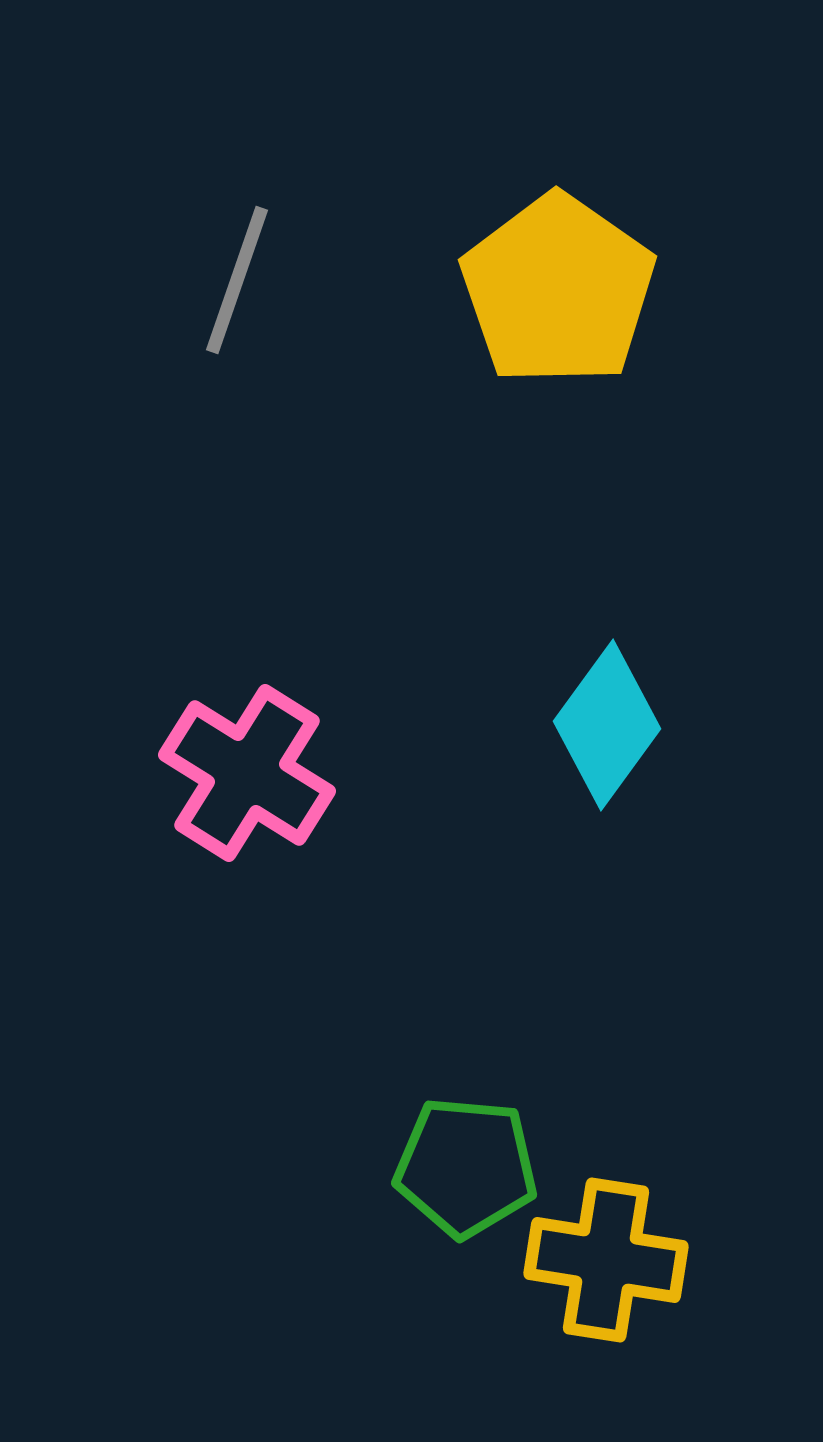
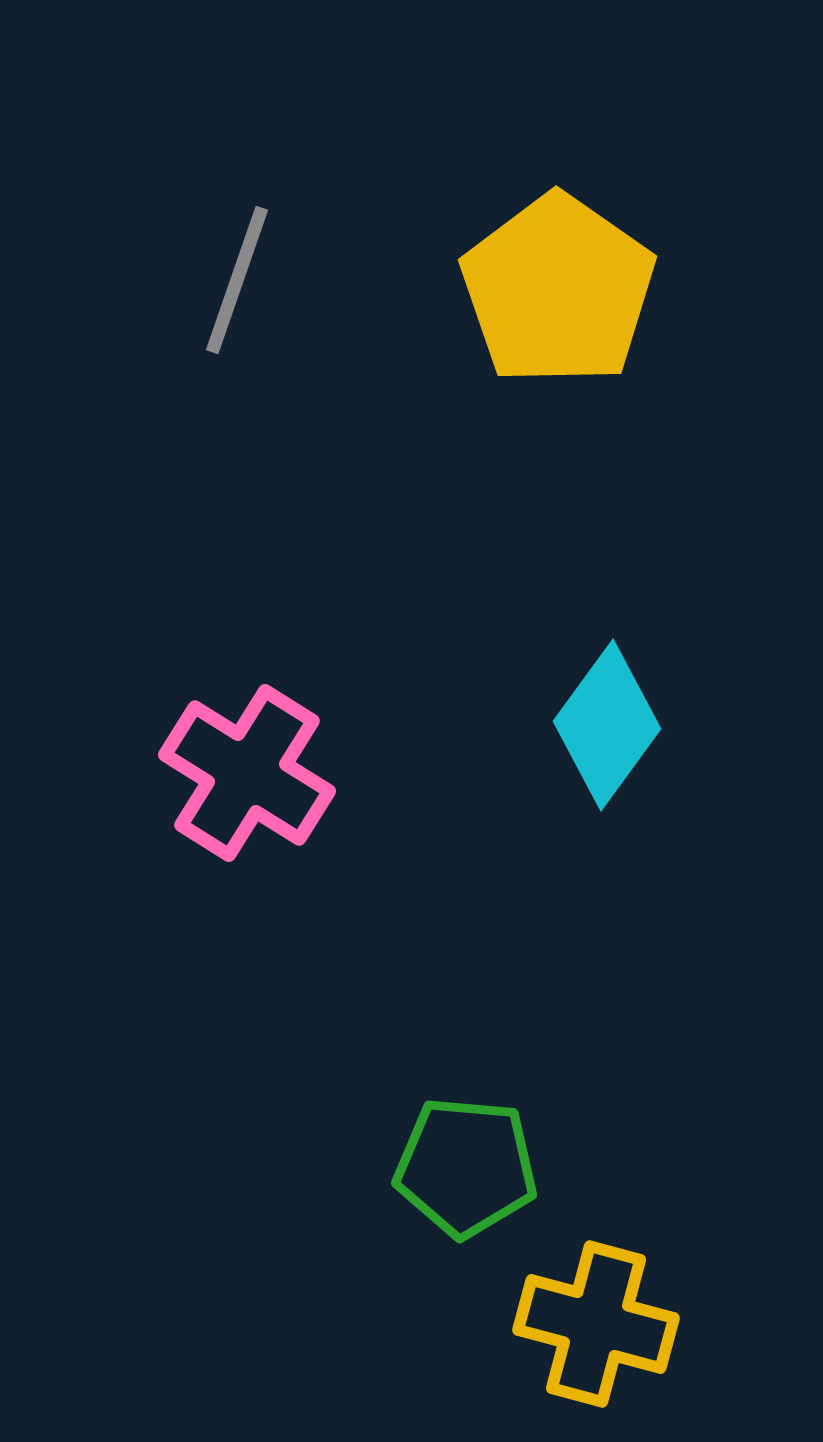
yellow cross: moved 10 px left, 64 px down; rotated 6 degrees clockwise
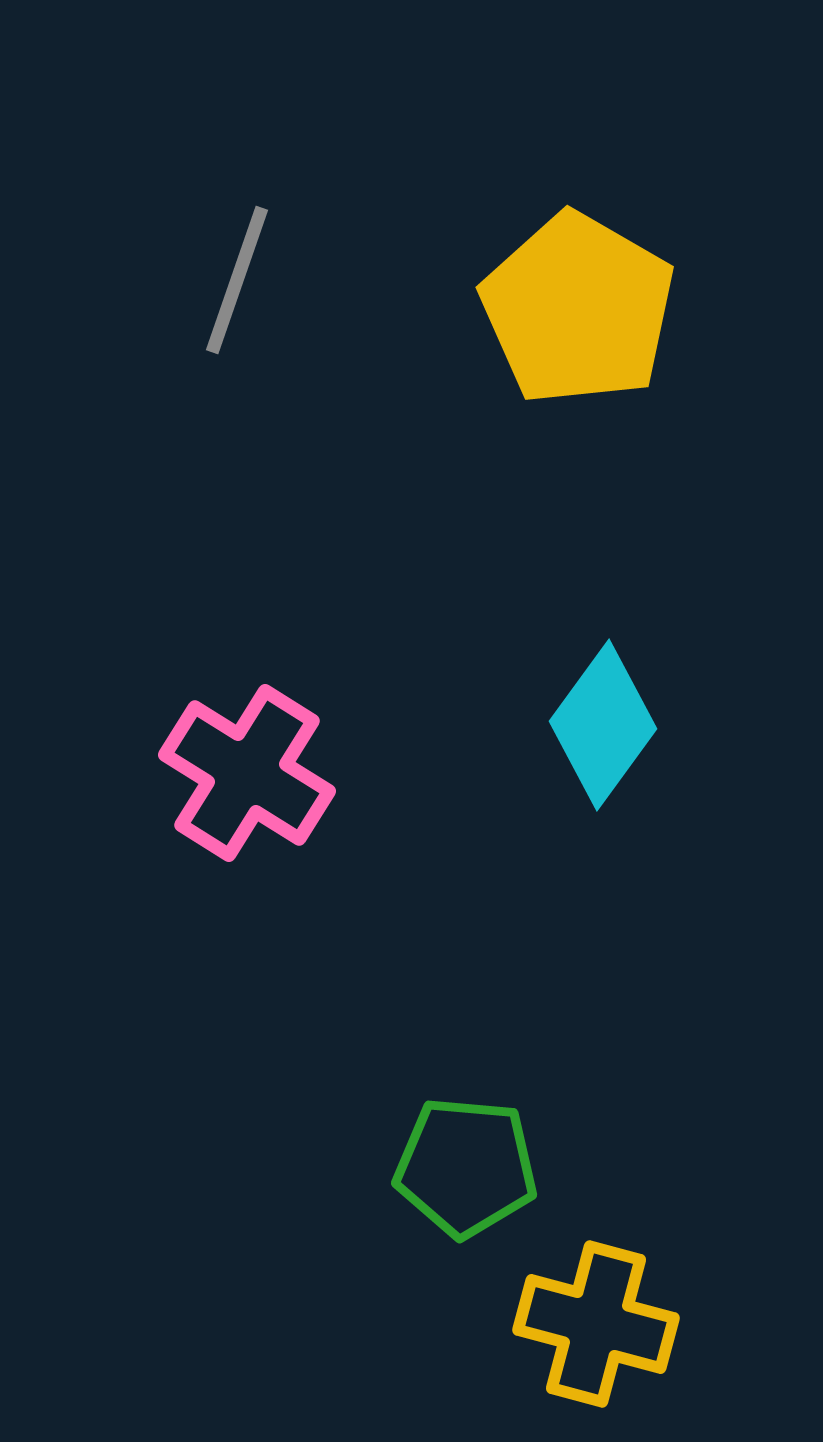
yellow pentagon: moved 20 px right, 19 px down; rotated 5 degrees counterclockwise
cyan diamond: moved 4 px left
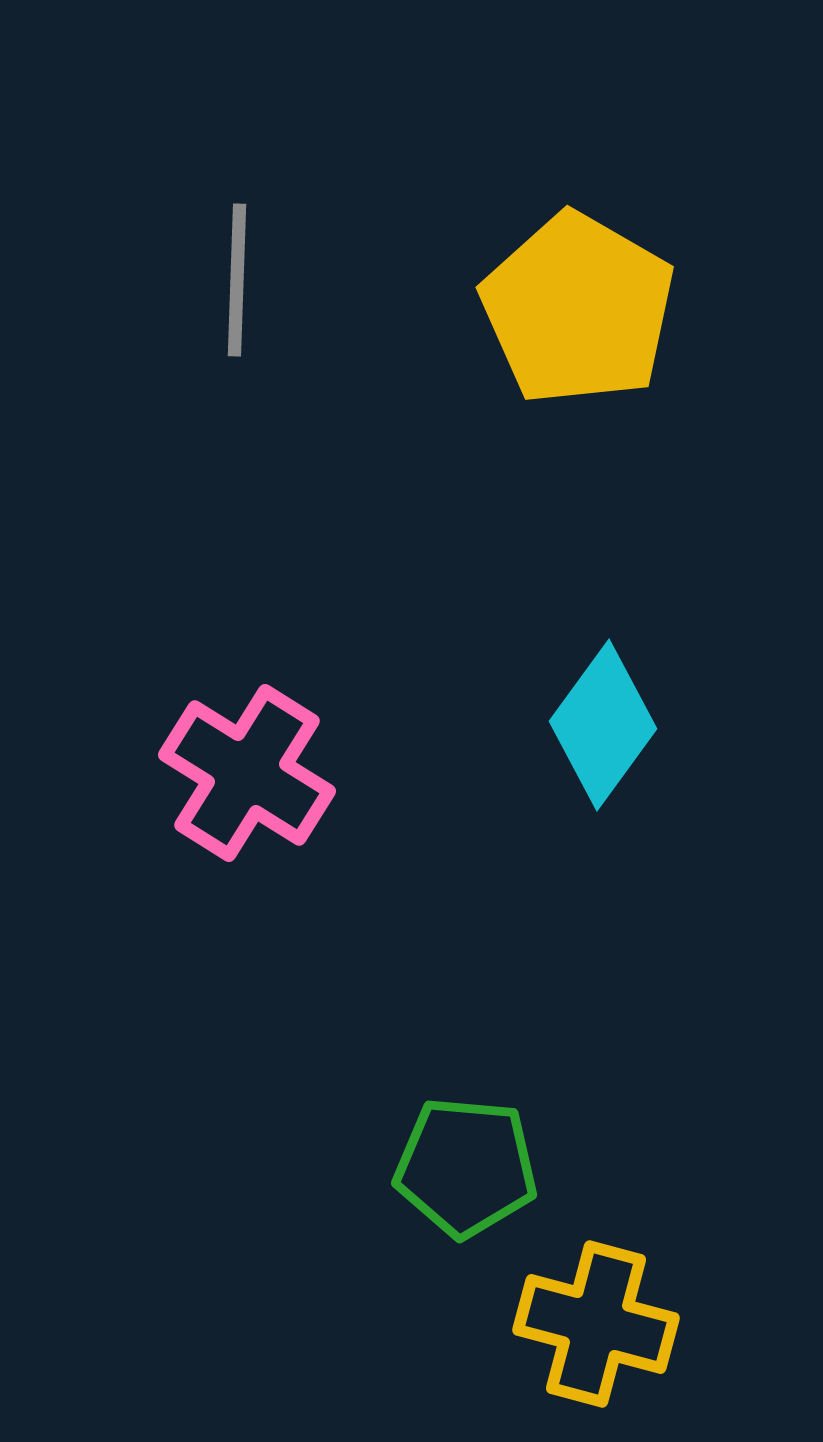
gray line: rotated 17 degrees counterclockwise
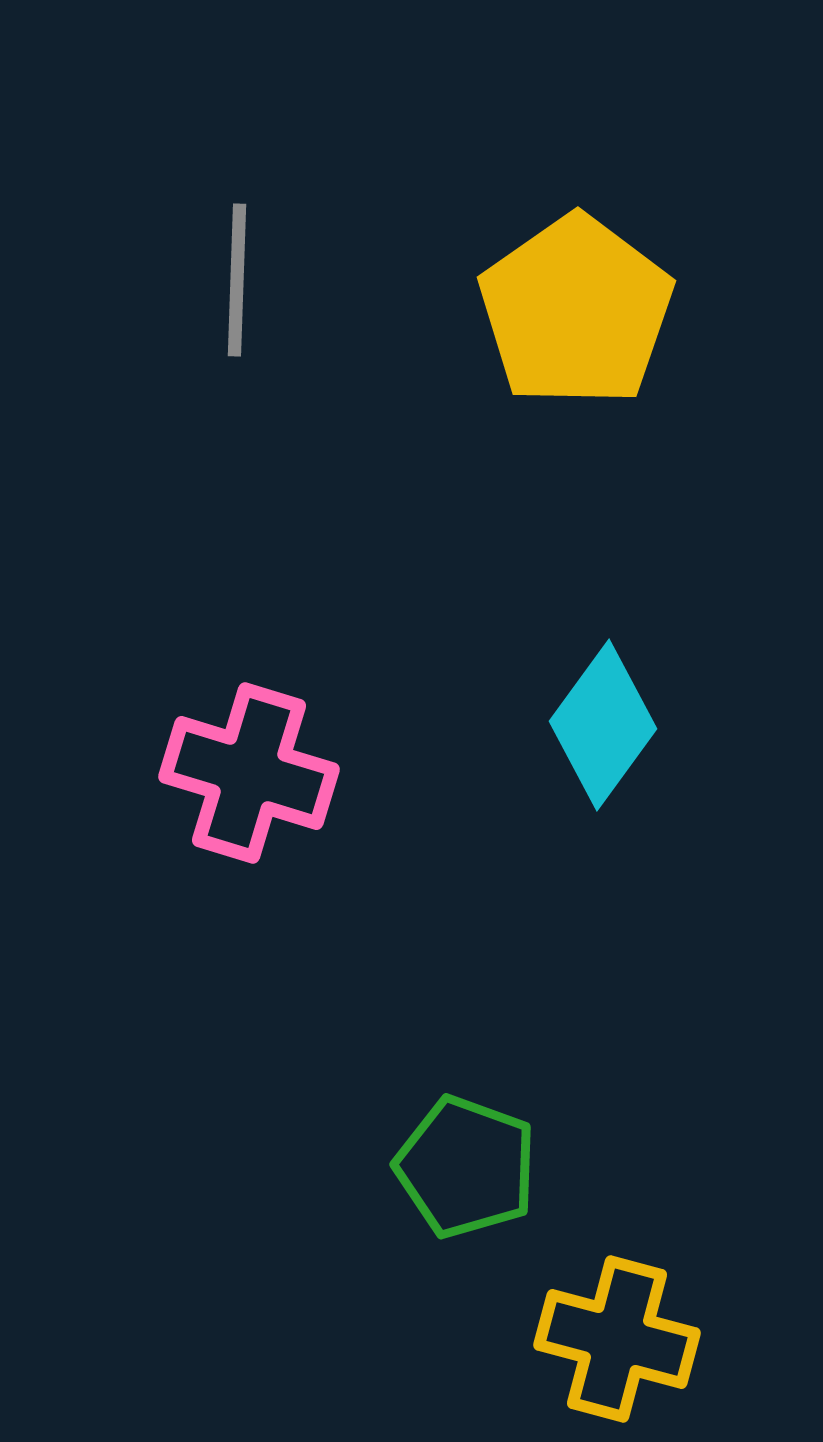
yellow pentagon: moved 2 px left, 2 px down; rotated 7 degrees clockwise
pink cross: moved 2 px right; rotated 15 degrees counterclockwise
green pentagon: rotated 15 degrees clockwise
yellow cross: moved 21 px right, 15 px down
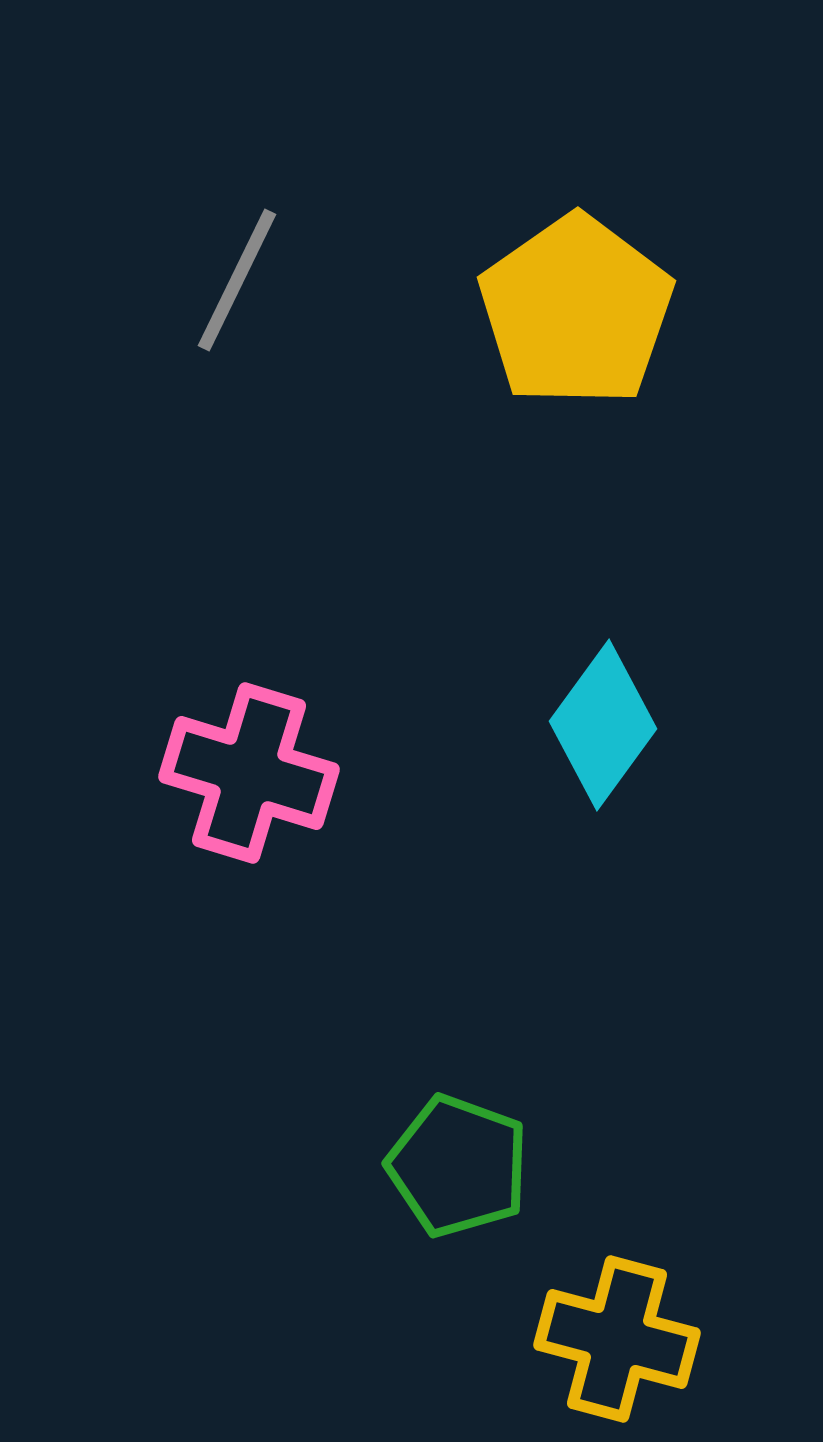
gray line: rotated 24 degrees clockwise
green pentagon: moved 8 px left, 1 px up
